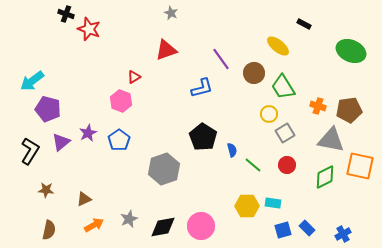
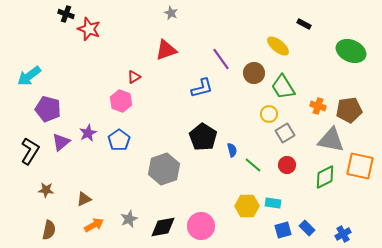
cyan arrow at (32, 81): moved 3 px left, 5 px up
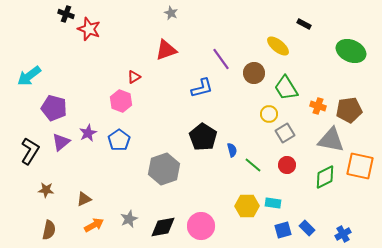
green trapezoid at (283, 87): moved 3 px right, 1 px down
purple pentagon at (48, 109): moved 6 px right, 1 px up
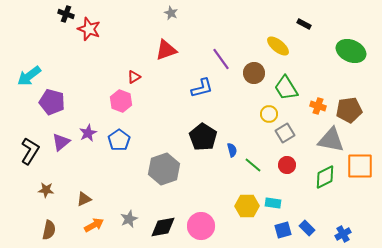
purple pentagon at (54, 108): moved 2 px left, 6 px up
orange square at (360, 166): rotated 12 degrees counterclockwise
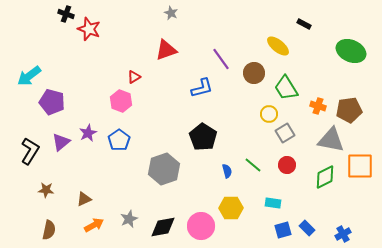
blue semicircle at (232, 150): moved 5 px left, 21 px down
yellow hexagon at (247, 206): moved 16 px left, 2 px down
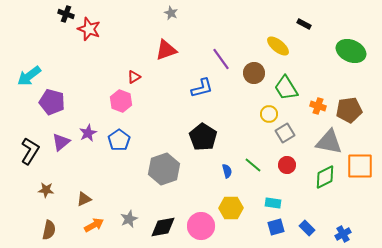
gray triangle at (331, 140): moved 2 px left, 2 px down
blue square at (283, 230): moved 7 px left, 3 px up
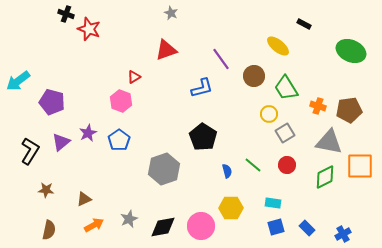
brown circle at (254, 73): moved 3 px down
cyan arrow at (29, 76): moved 11 px left, 5 px down
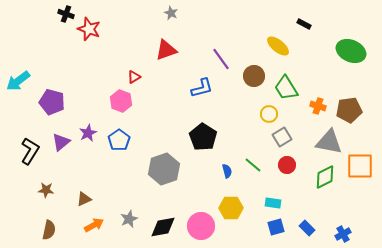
gray square at (285, 133): moved 3 px left, 4 px down
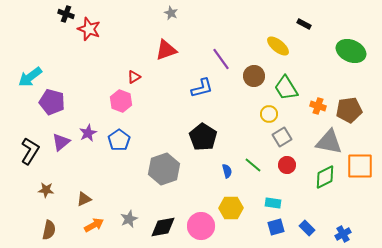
cyan arrow at (18, 81): moved 12 px right, 4 px up
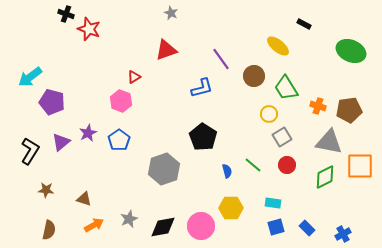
brown triangle at (84, 199): rotated 42 degrees clockwise
